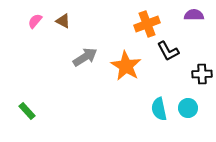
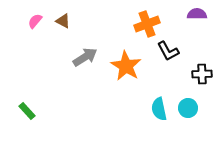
purple semicircle: moved 3 px right, 1 px up
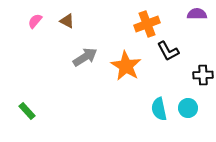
brown triangle: moved 4 px right
black cross: moved 1 px right, 1 px down
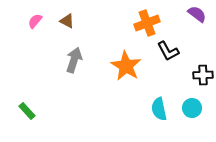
purple semicircle: rotated 36 degrees clockwise
orange cross: moved 1 px up
gray arrow: moved 11 px left, 3 px down; rotated 40 degrees counterclockwise
cyan circle: moved 4 px right
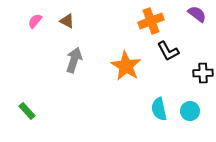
orange cross: moved 4 px right, 2 px up
black cross: moved 2 px up
cyan circle: moved 2 px left, 3 px down
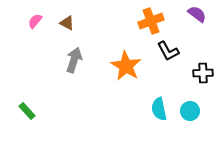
brown triangle: moved 2 px down
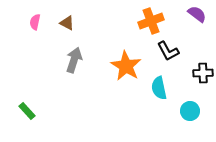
pink semicircle: moved 1 px down; rotated 28 degrees counterclockwise
cyan semicircle: moved 21 px up
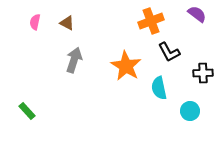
black L-shape: moved 1 px right, 1 px down
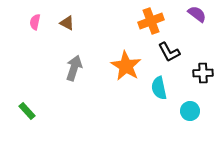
gray arrow: moved 8 px down
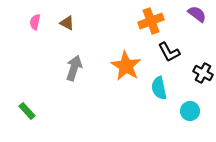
black cross: rotated 30 degrees clockwise
